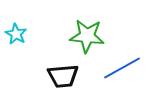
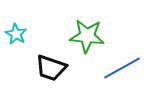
black trapezoid: moved 12 px left, 8 px up; rotated 24 degrees clockwise
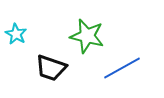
green star: rotated 8 degrees clockwise
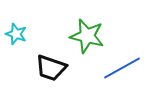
cyan star: rotated 10 degrees counterclockwise
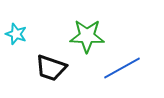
green star: rotated 12 degrees counterclockwise
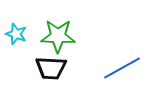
green star: moved 29 px left
black trapezoid: rotated 16 degrees counterclockwise
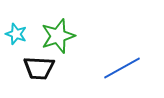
green star: rotated 20 degrees counterclockwise
black trapezoid: moved 12 px left
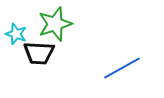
green star: moved 3 px left, 12 px up
black trapezoid: moved 15 px up
